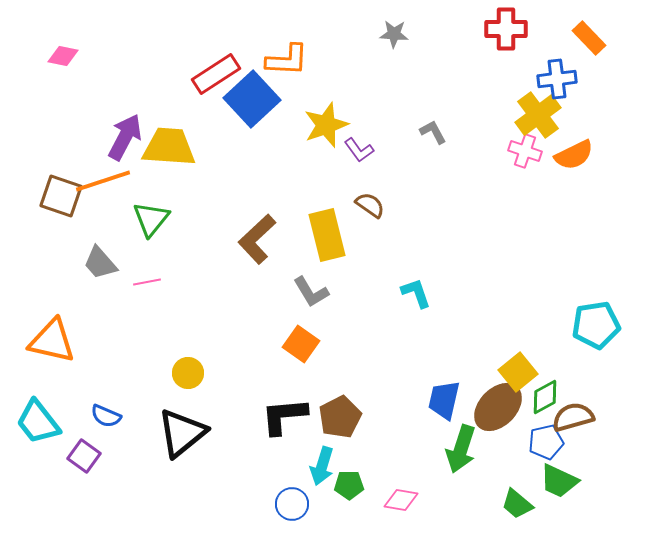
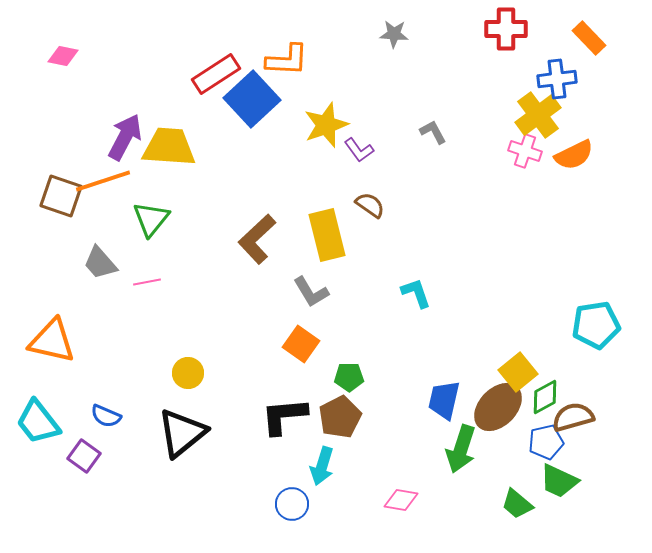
green pentagon at (349, 485): moved 108 px up
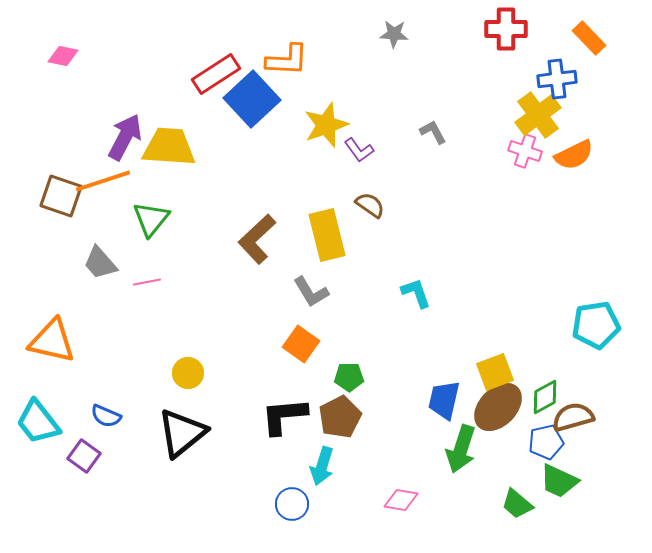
yellow square at (518, 372): moved 23 px left; rotated 18 degrees clockwise
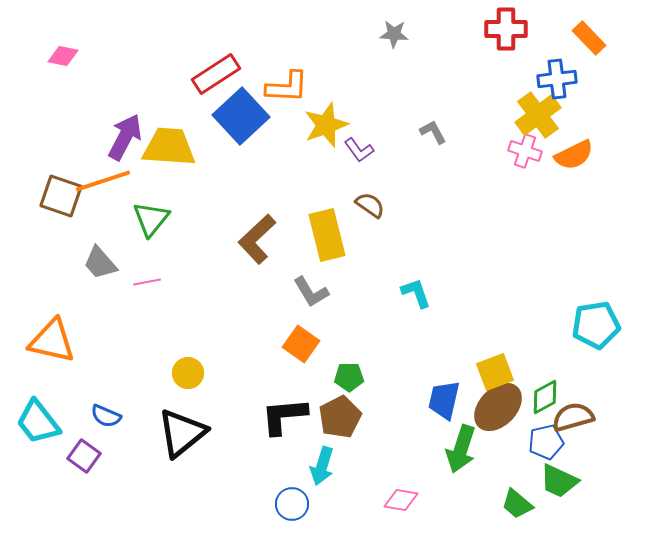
orange L-shape at (287, 60): moved 27 px down
blue square at (252, 99): moved 11 px left, 17 px down
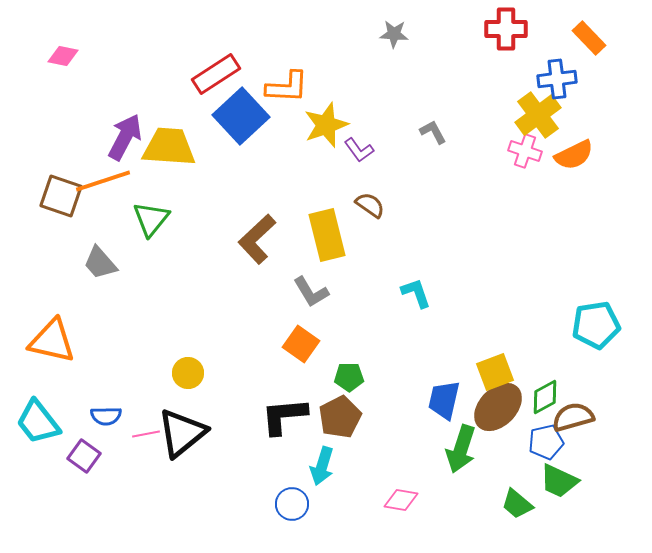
pink line at (147, 282): moved 1 px left, 152 px down
blue semicircle at (106, 416): rotated 24 degrees counterclockwise
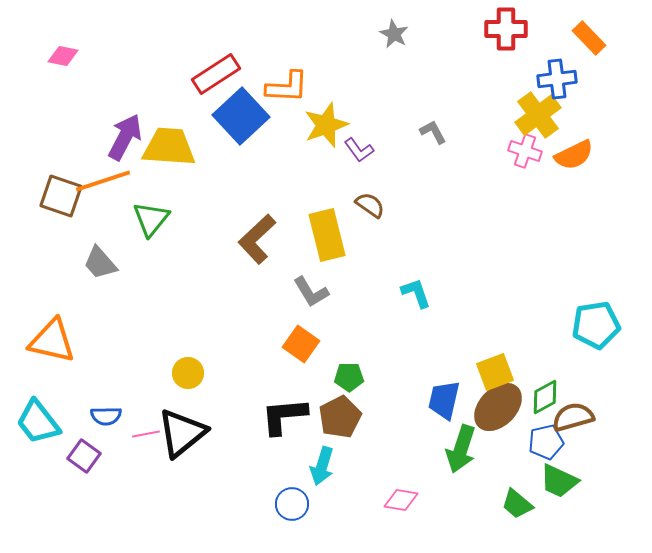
gray star at (394, 34): rotated 24 degrees clockwise
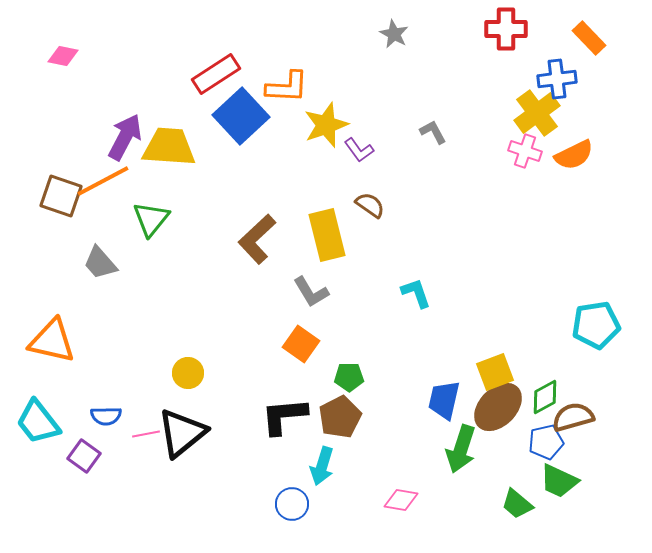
yellow cross at (538, 115): moved 1 px left, 2 px up
orange line at (103, 181): rotated 10 degrees counterclockwise
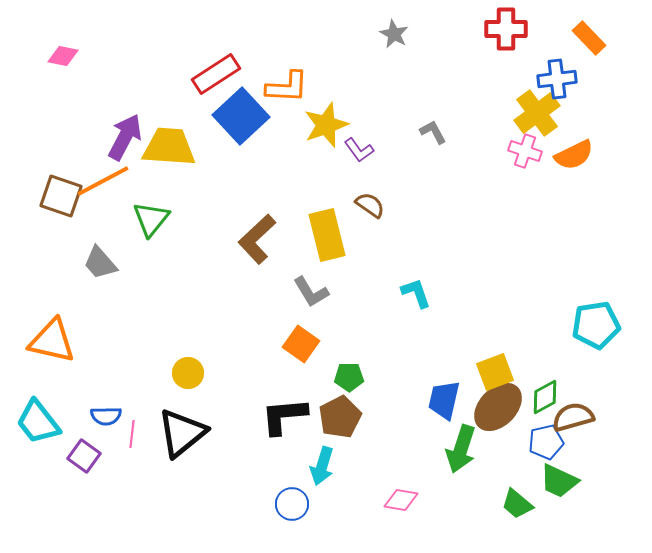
pink line at (146, 434): moved 14 px left; rotated 72 degrees counterclockwise
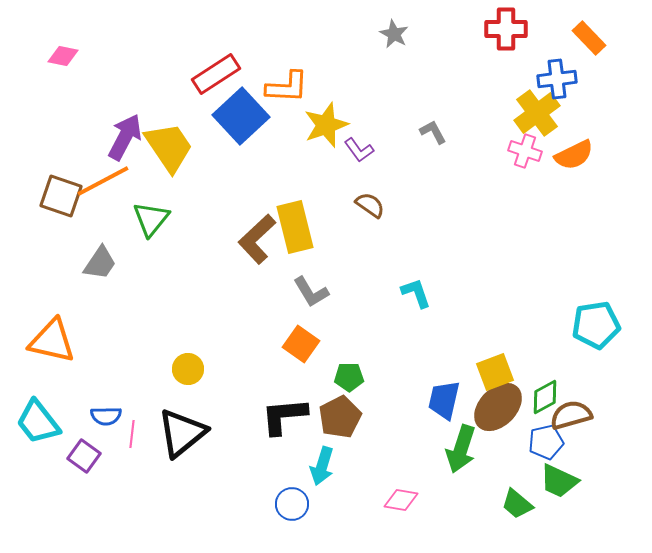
yellow trapezoid at (169, 147): rotated 52 degrees clockwise
yellow rectangle at (327, 235): moved 32 px left, 8 px up
gray trapezoid at (100, 263): rotated 105 degrees counterclockwise
yellow circle at (188, 373): moved 4 px up
brown semicircle at (573, 417): moved 2 px left, 2 px up
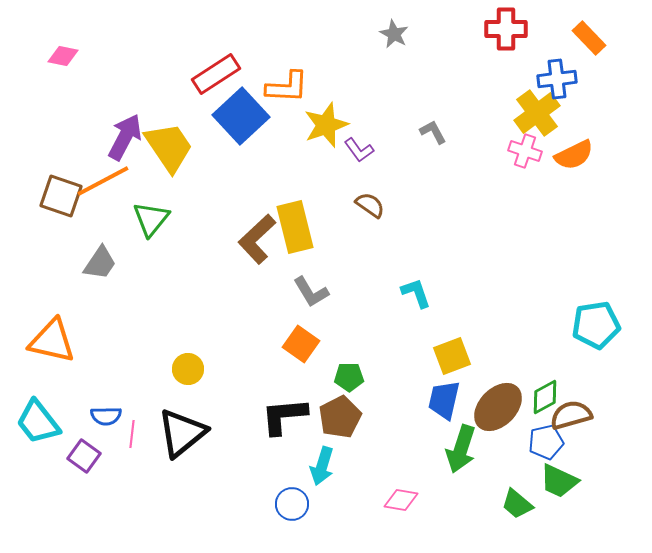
yellow square at (495, 372): moved 43 px left, 16 px up
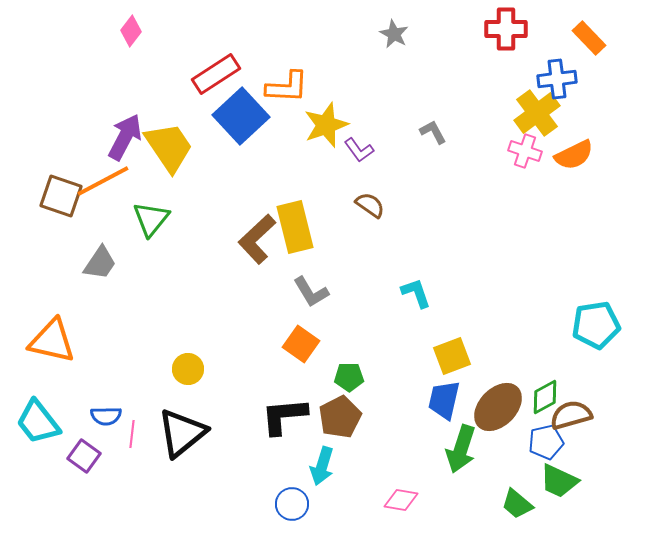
pink diamond at (63, 56): moved 68 px right, 25 px up; rotated 64 degrees counterclockwise
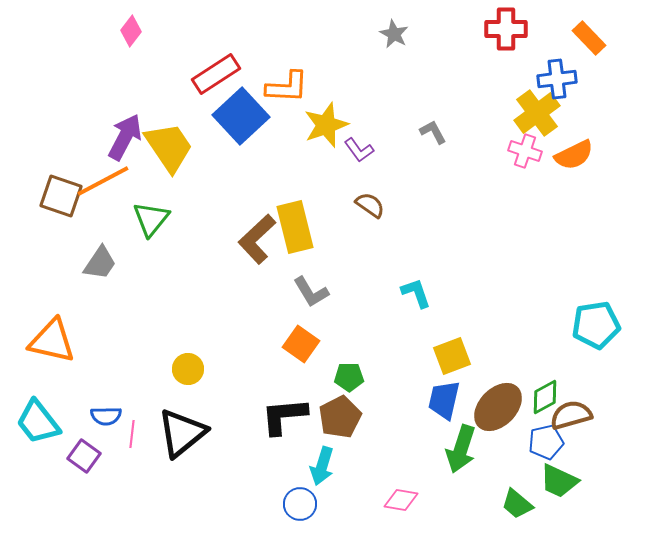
blue circle at (292, 504): moved 8 px right
